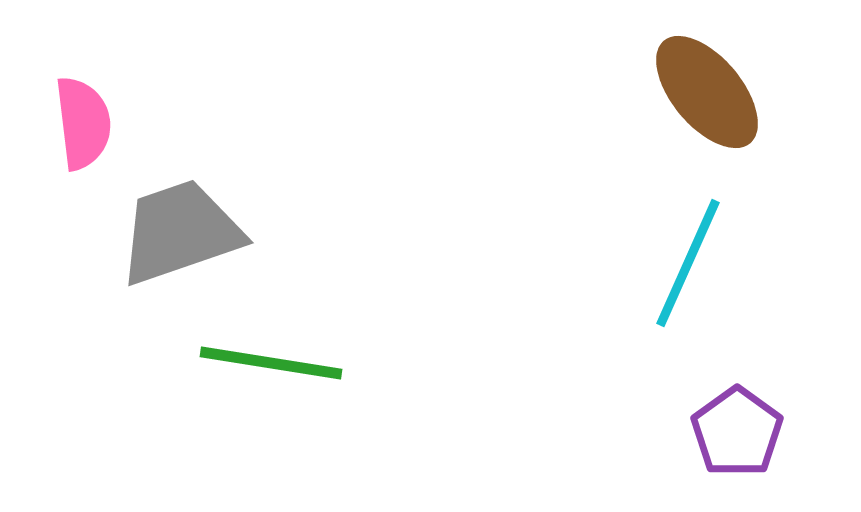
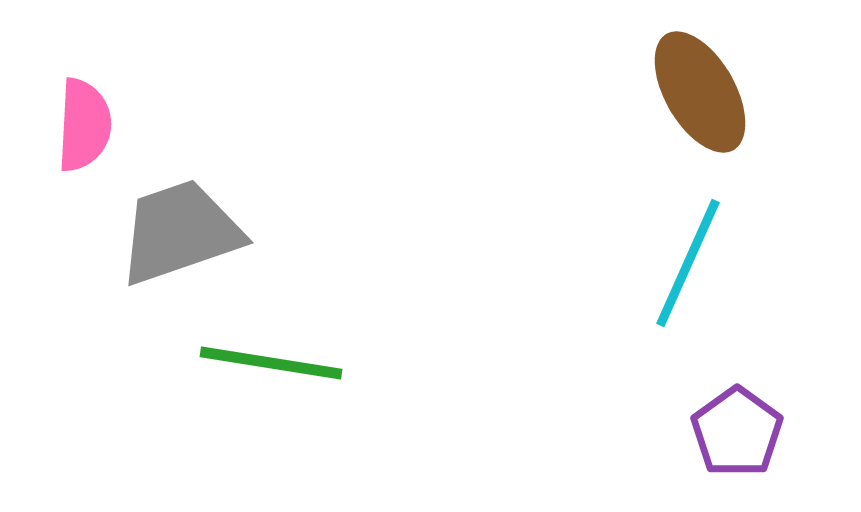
brown ellipse: moved 7 px left; rotated 10 degrees clockwise
pink semicircle: moved 1 px right, 2 px down; rotated 10 degrees clockwise
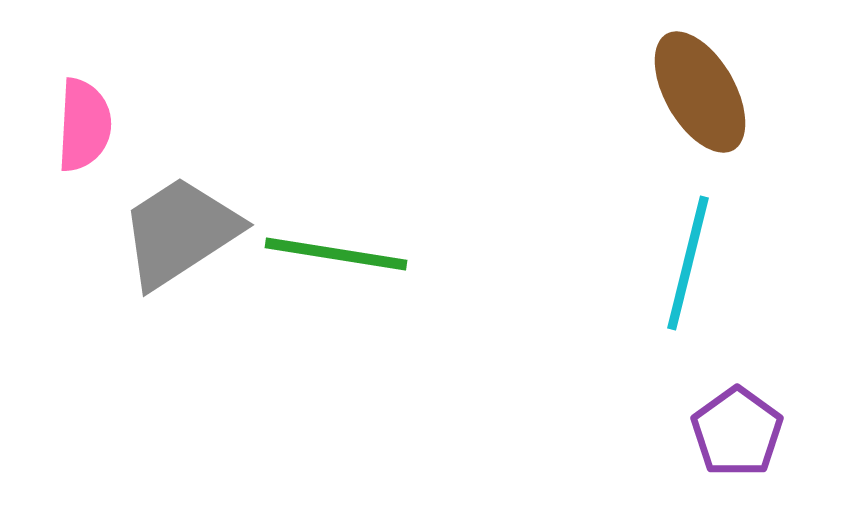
gray trapezoid: rotated 14 degrees counterclockwise
cyan line: rotated 10 degrees counterclockwise
green line: moved 65 px right, 109 px up
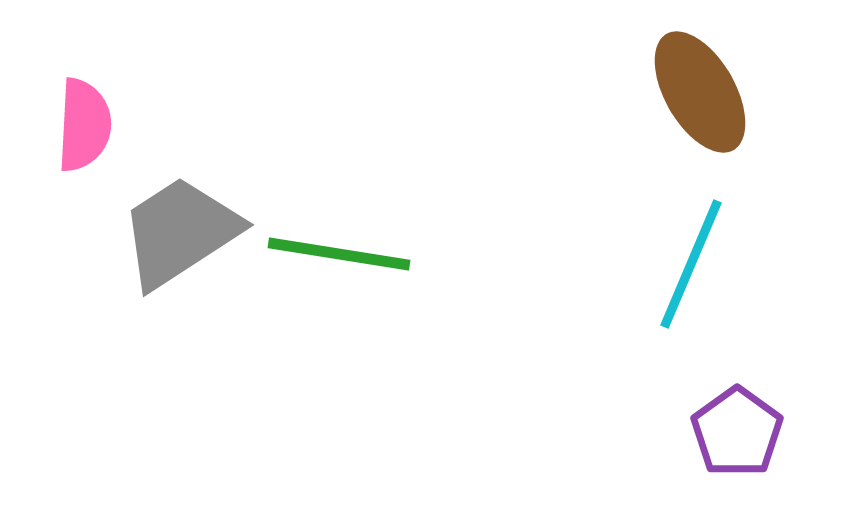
green line: moved 3 px right
cyan line: moved 3 px right, 1 px down; rotated 9 degrees clockwise
